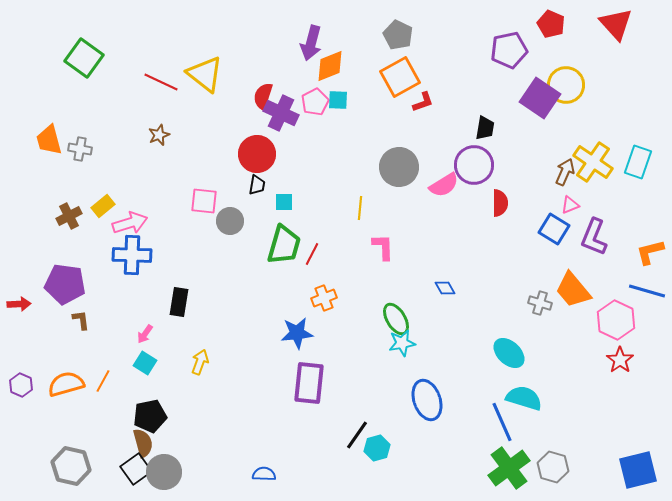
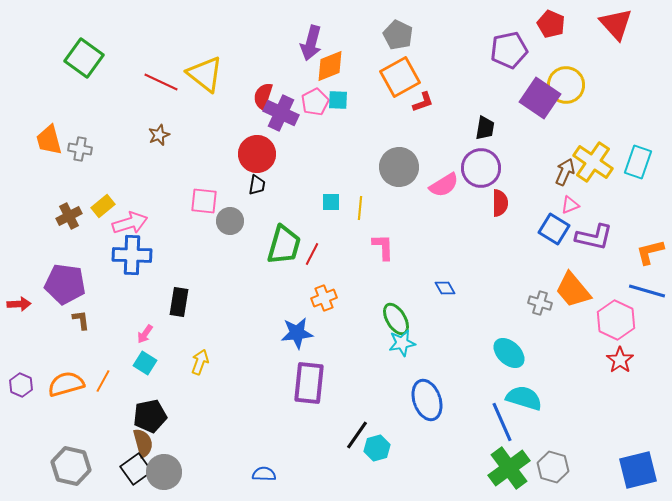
purple circle at (474, 165): moved 7 px right, 3 px down
cyan square at (284, 202): moved 47 px right
purple L-shape at (594, 237): rotated 99 degrees counterclockwise
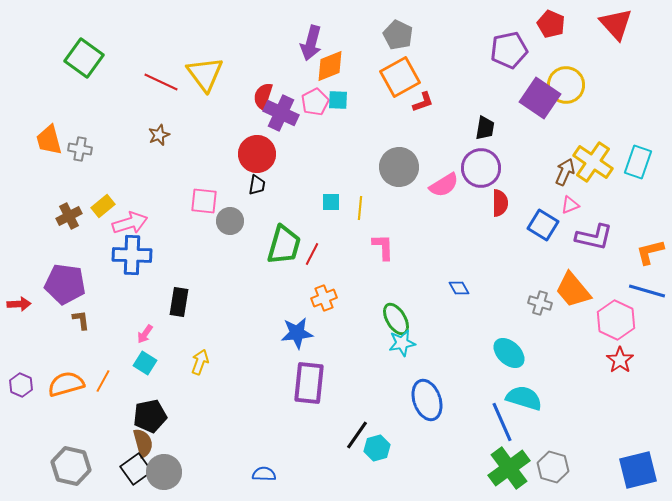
yellow triangle at (205, 74): rotated 15 degrees clockwise
blue square at (554, 229): moved 11 px left, 4 px up
blue diamond at (445, 288): moved 14 px right
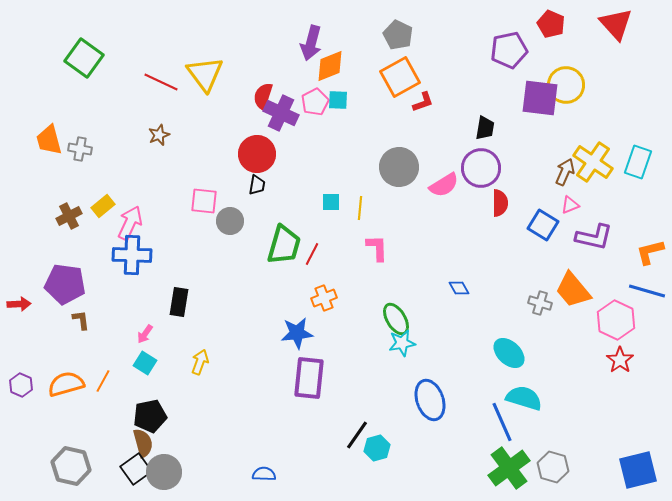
purple square at (540, 98): rotated 27 degrees counterclockwise
pink arrow at (130, 223): rotated 48 degrees counterclockwise
pink L-shape at (383, 247): moved 6 px left, 1 px down
purple rectangle at (309, 383): moved 5 px up
blue ellipse at (427, 400): moved 3 px right
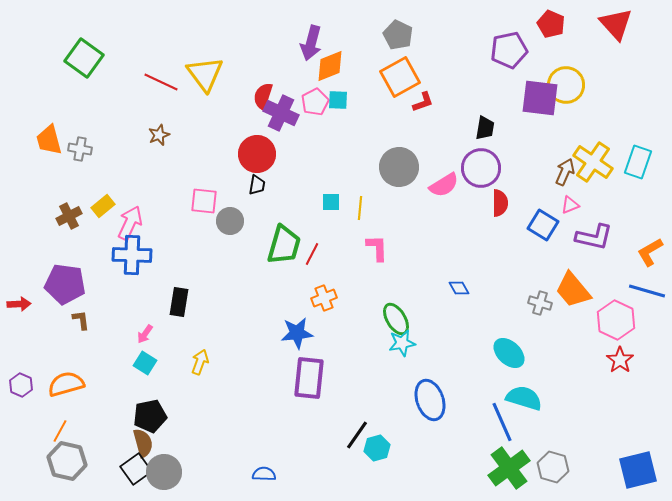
orange L-shape at (650, 252): rotated 16 degrees counterclockwise
orange line at (103, 381): moved 43 px left, 50 px down
gray hexagon at (71, 466): moved 4 px left, 5 px up
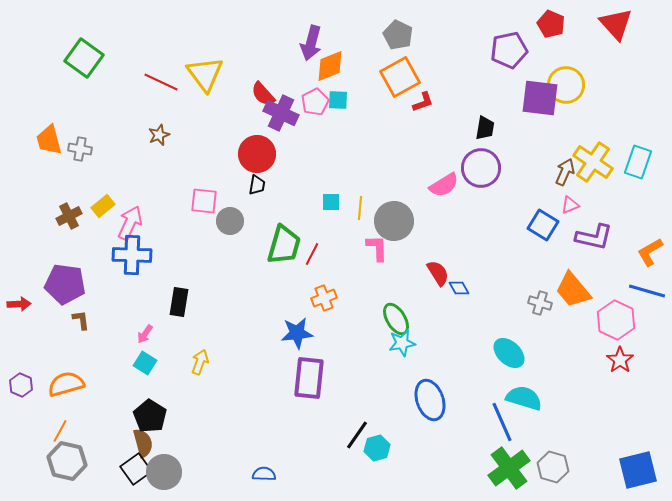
red semicircle at (263, 96): moved 2 px up; rotated 60 degrees counterclockwise
gray circle at (399, 167): moved 5 px left, 54 px down
red semicircle at (500, 203): moved 62 px left, 70 px down; rotated 32 degrees counterclockwise
black pentagon at (150, 416): rotated 28 degrees counterclockwise
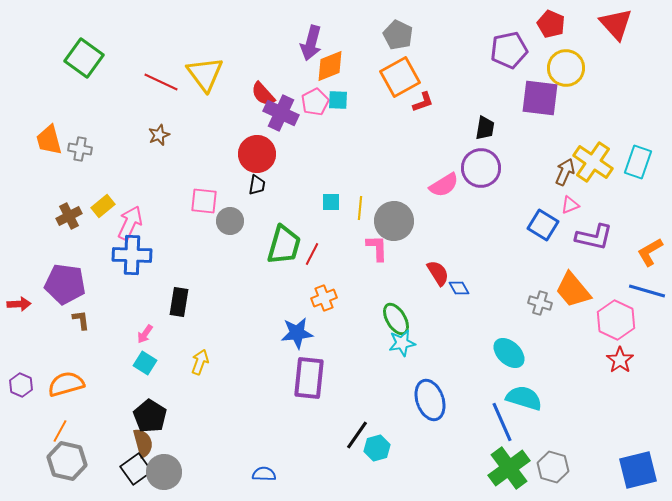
yellow circle at (566, 85): moved 17 px up
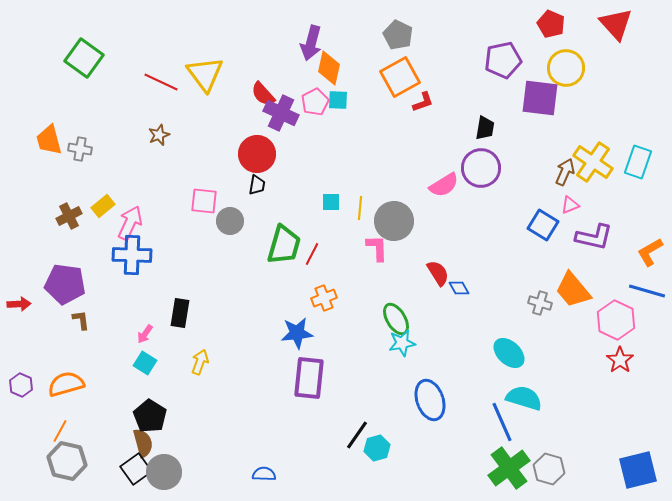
purple pentagon at (509, 50): moved 6 px left, 10 px down
orange diamond at (330, 66): moved 1 px left, 2 px down; rotated 56 degrees counterclockwise
black rectangle at (179, 302): moved 1 px right, 11 px down
gray hexagon at (553, 467): moved 4 px left, 2 px down
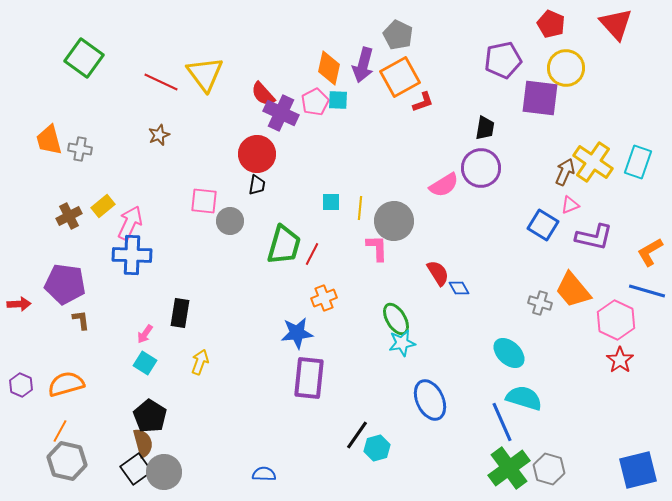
purple arrow at (311, 43): moved 52 px right, 22 px down
blue ellipse at (430, 400): rotated 6 degrees counterclockwise
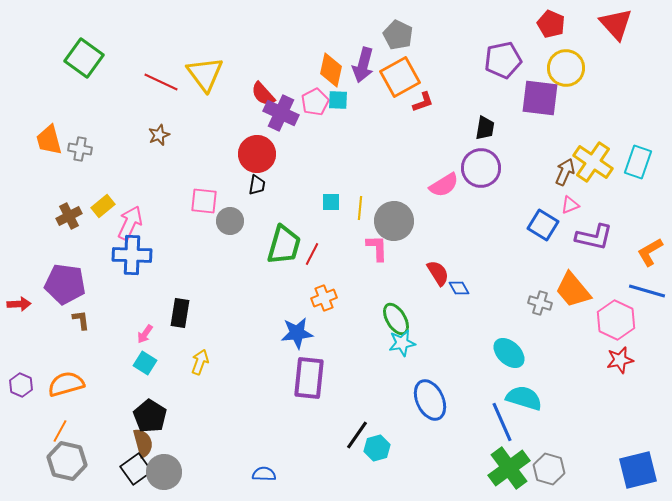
orange diamond at (329, 68): moved 2 px right, 2 px down
red star at (620, 360): rotated 24 degrees clockwise
